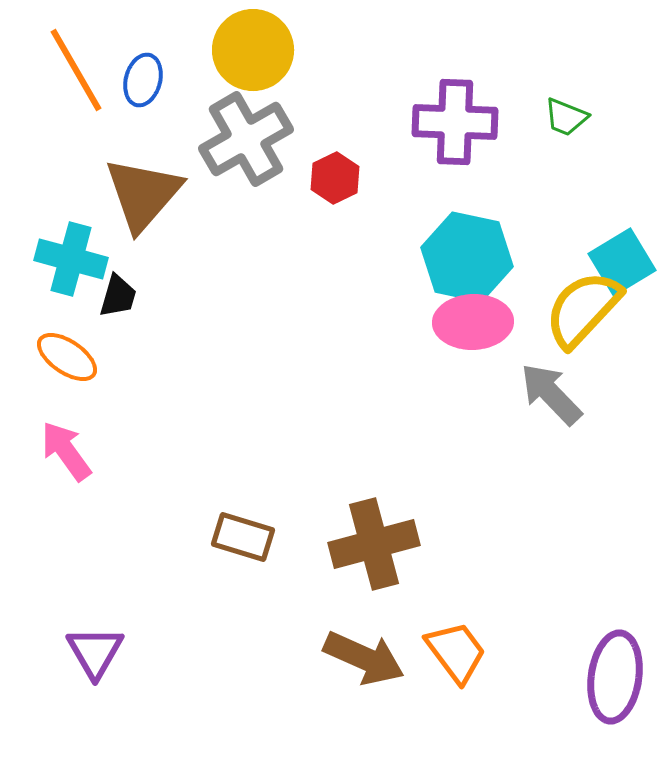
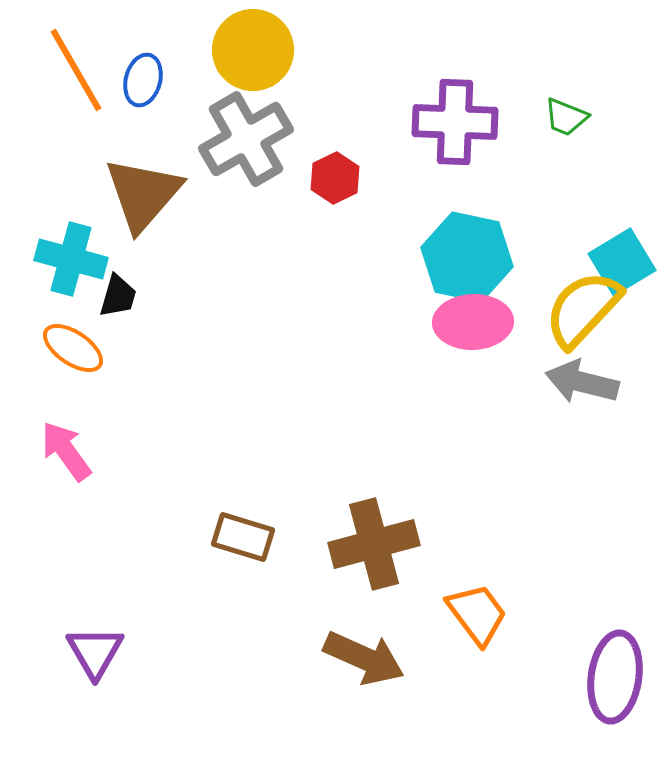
orange ellipse: moved 6 px right, 9 px up
gray arrow: moved 31 px right, 12 px up; rotated 32 degrees counterclockwise
orange trapezoid: moved 21 px right, 38 px up
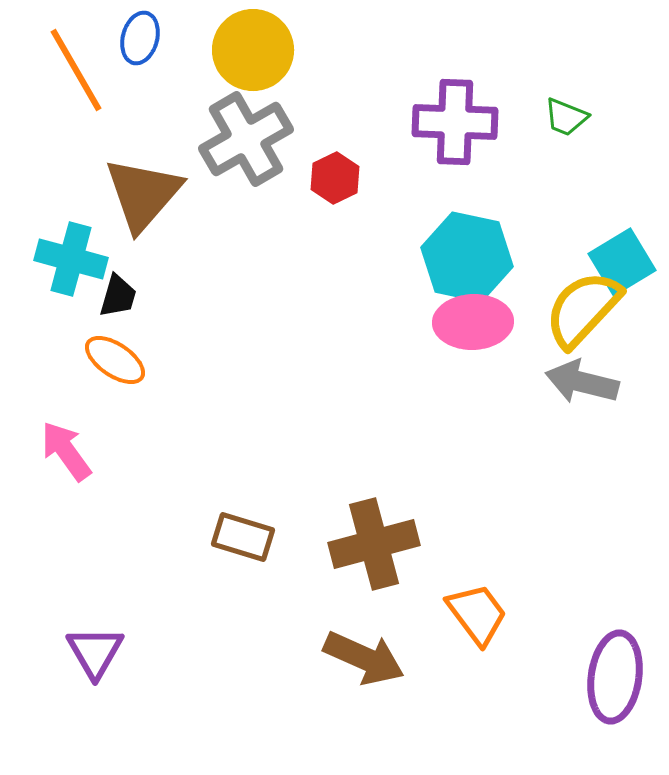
blue ellipse: moved 3 px left, 42 px up
orange ellipse: moved 42 px right, 12 px down
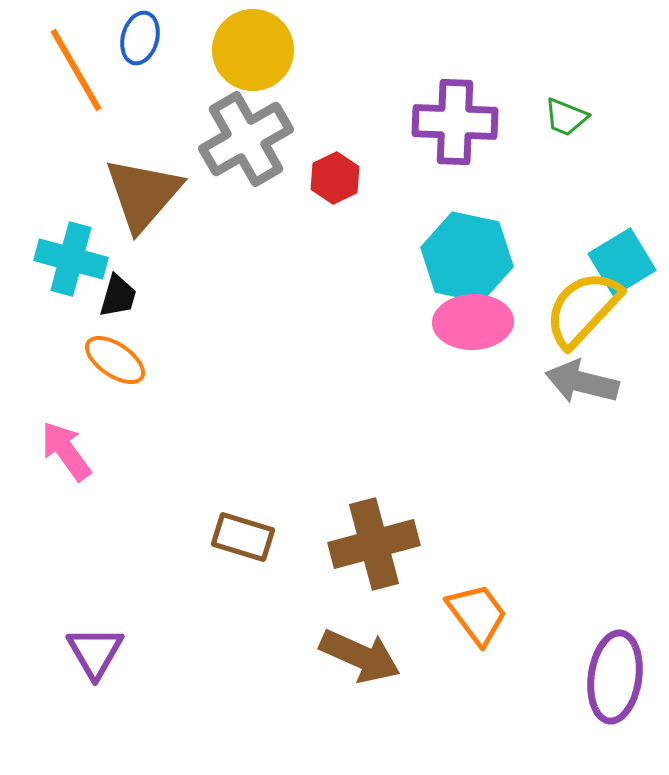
brown arrow: moved 4 px left, 2 px up
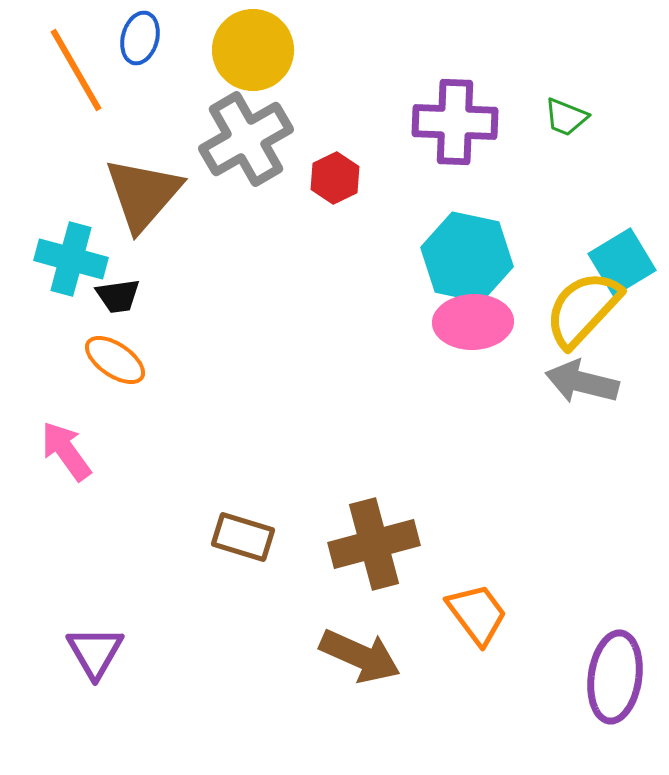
black trapezoid: rotated 66 degrees clockwise
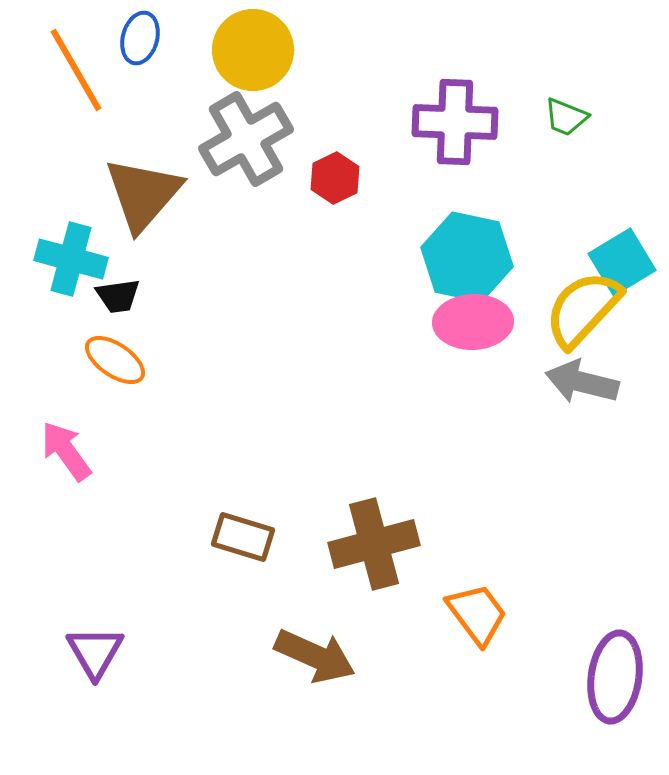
brown arrow: moved 45 px left
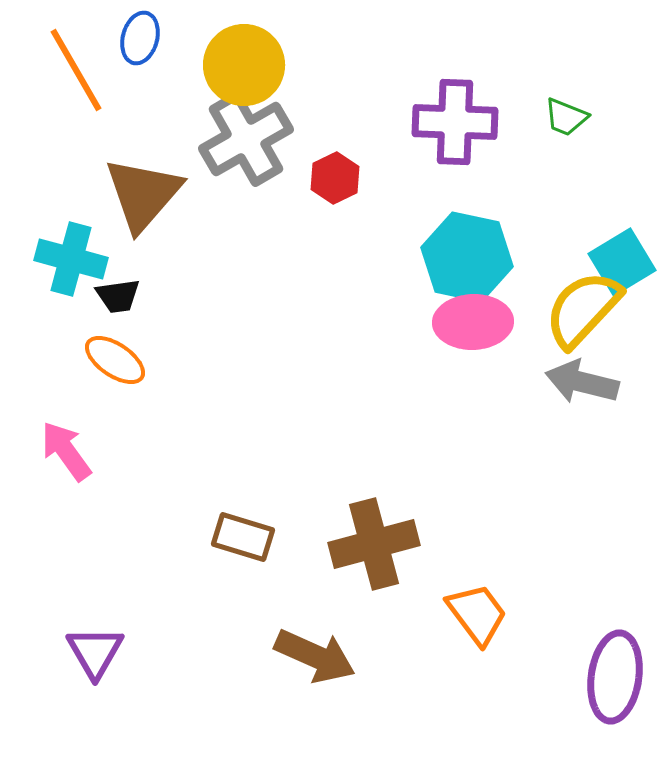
yellow circle: moved 9 px left, 15 px down
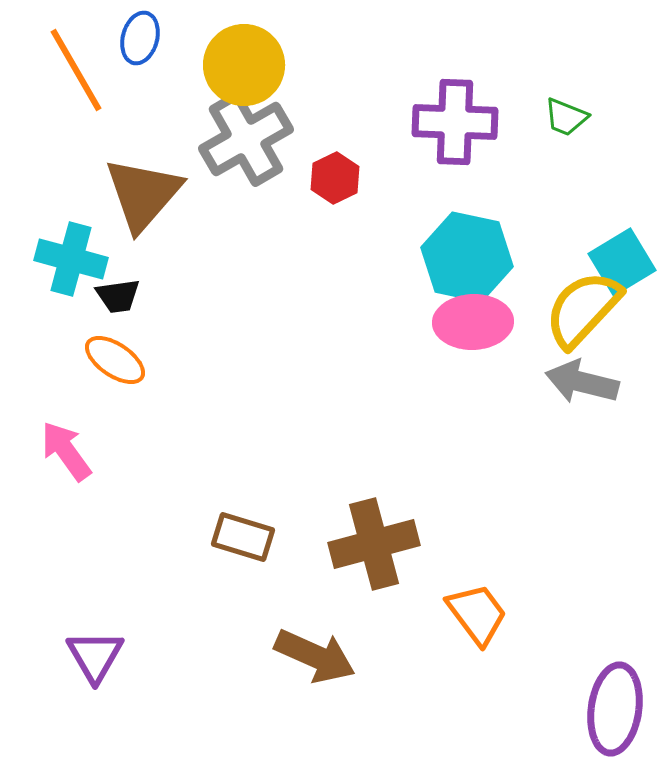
purple triangle: moved 4 px down
purple ellipse: moved 32 px down
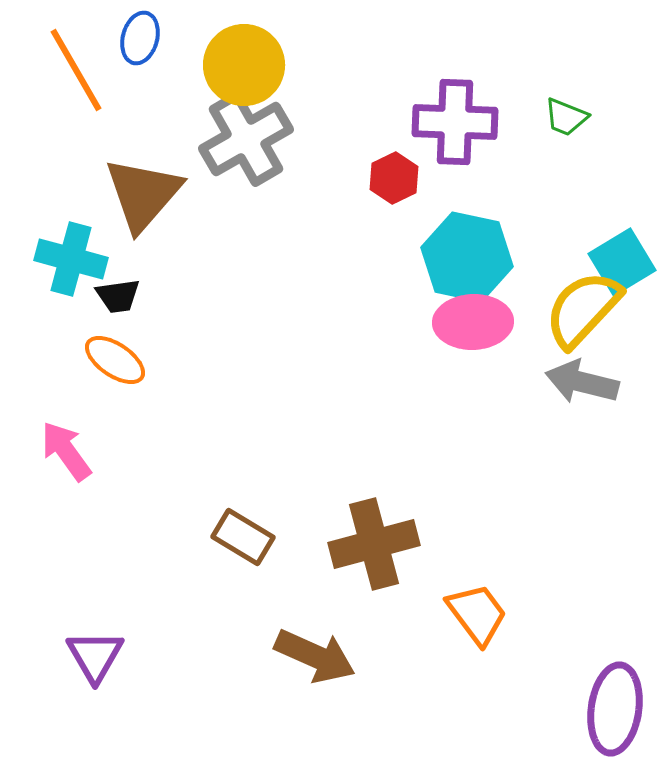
red hexagon: moved 59 px right
brown rectangle: rotated 14 degrees clockwise
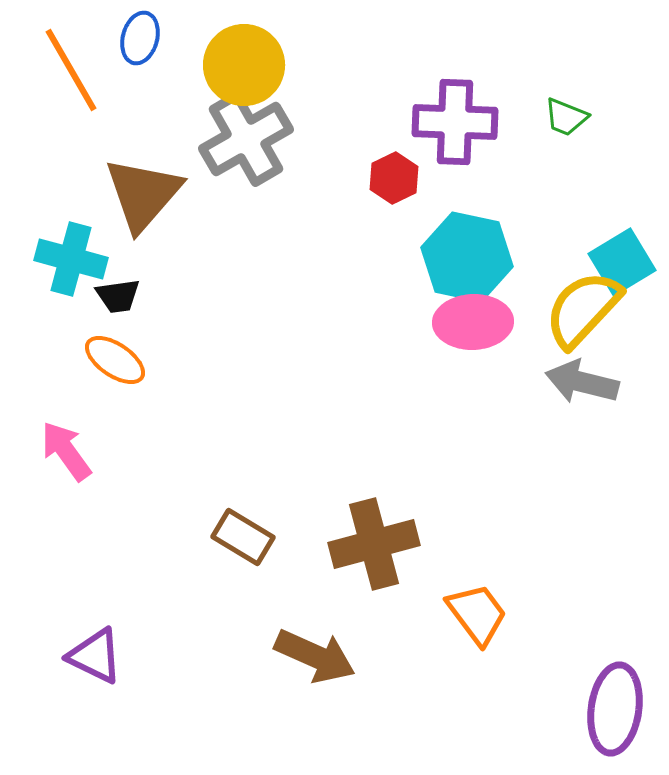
orange line: moved 5 px left
purple triangle: rotated 34 degrees counterclockwise
